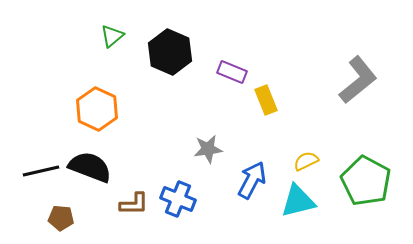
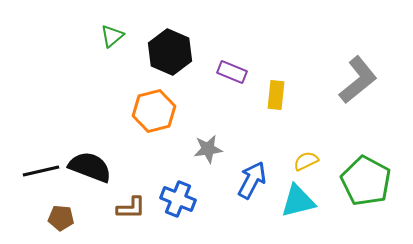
yellow rectangle: moved 10 px right, 5 px up; rotated 28 degrees clockwise
orange hexagon: moved 57 px right, 2 px down; rotated 21 degrees clockwise
brown L-shape: moved 3 px left, 4 px down
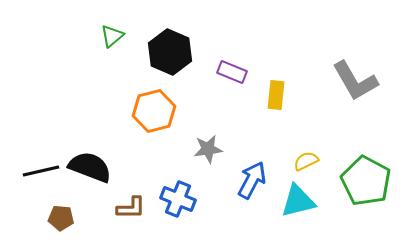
gray L-shape: moved 3 px left, 1 px down; rotated 99 degrees clockwise
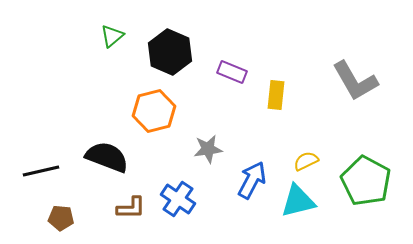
black semicircle: moved 17 px right, 10 px up
blue cross: rotated 12 degrees clockwise
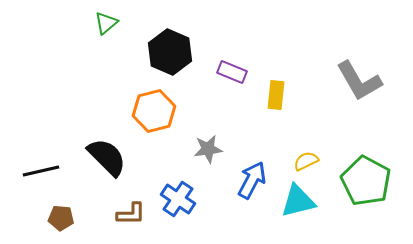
green triangle: moved 6 px left, 13 px up
gray L-shape: moved 4 px right
black semicircle: rotated 24 degrees clockwise
brown L-shape: moved 6 px down
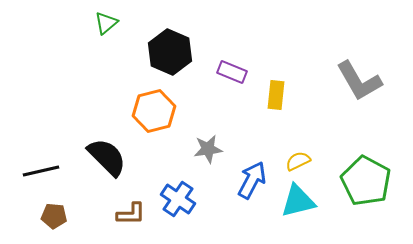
yellow semicircle: moved 8 px left
brown pentagon: moved 7 px left, 2 px up
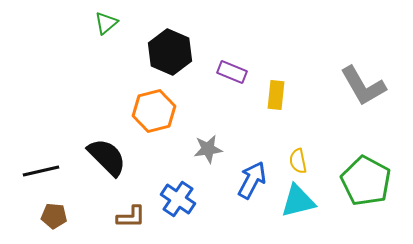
gray L-shape: moved 4 px right, 5 px down
yellow semicircle: rotated 75 degrees counterclockwise
brown L-shape: moved 3 px down
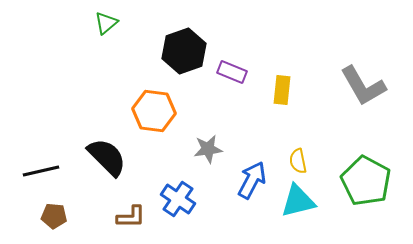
black hexagon: moved 14 px right, 1 px up; rotated 18 degrees clockwise
yellow rectangle: moved 6 px right, 5 px up
orange hexagon: rotated 21 degrees clockwise
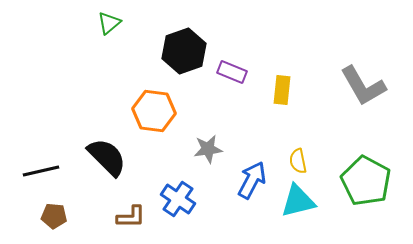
green triangle: moved 3 px right
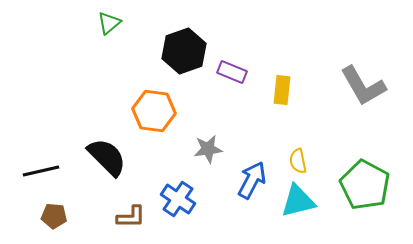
green pentagon: moved 1 px left, 4 px down
